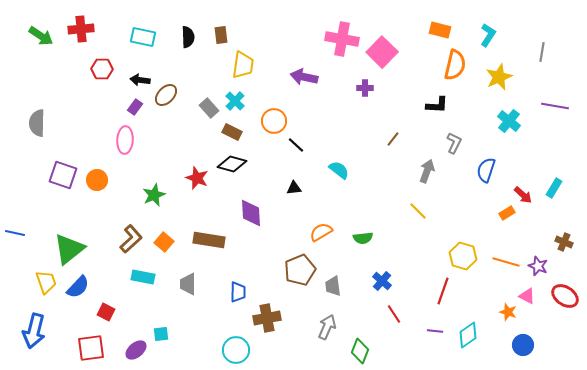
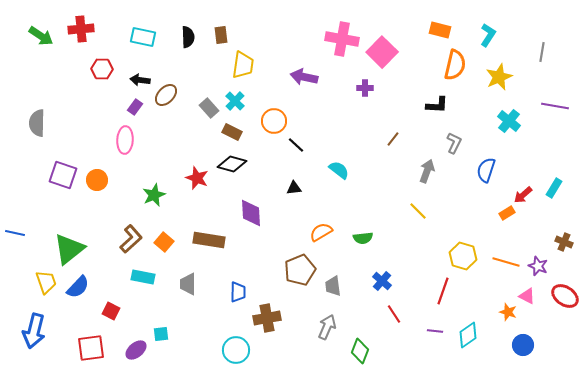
red arrow at (523, 195): rotated 96 degrees clockwise
red square at (106, 312): moved 5 px right, 1 px up
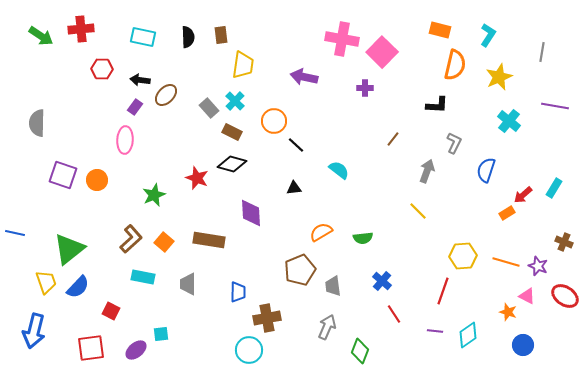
yellow hexagon at (463, 256): rotated 20 degrees counterclockwise
cyan circle at (236, 350): moved 13 px right
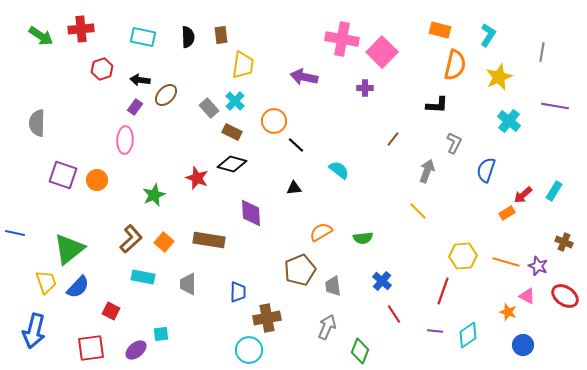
red hexagon at (102, 69): rotated 20 degrees counterclockwise
cyan rectangle at (554, 188): moved 3 px down
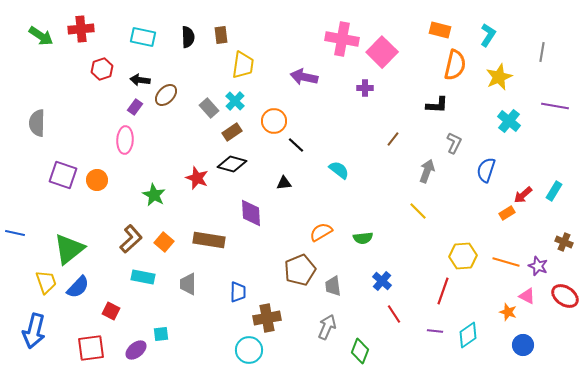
brown rectangle at (232, 132): rotated 60 degrees counterclockwise
black triangle at (294, 188): moved 10 px left, 5 px up
green star at (154, 195): rotated 20 degrees counterclockwise
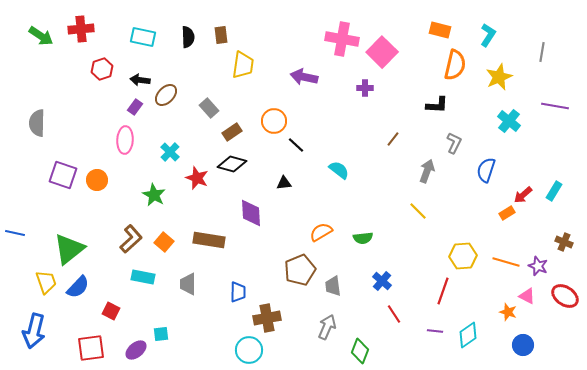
cyan cross at (235, 101): moved 65 px left, 51 px down
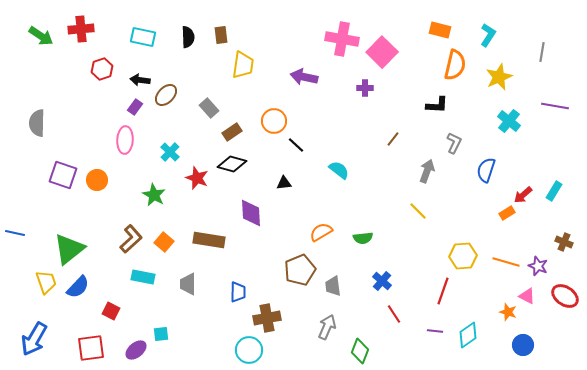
blue arrow at (34, 331): moved 8 px down; rotated 16 degrees clockwise
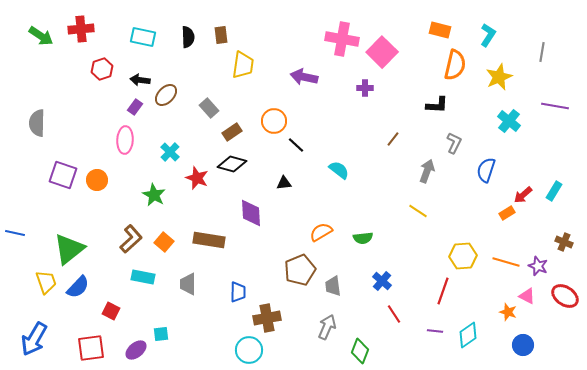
yellow line at (418, 211): rotated 12 degrees counterclockwise
